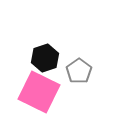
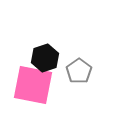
pink square: moved 6 px left, 7 px up; rotated 15 degrees counterclockwise
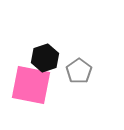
pink square: moved 2 px left
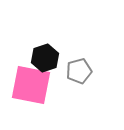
gray pentagon: rotated 20 degrees clockwise
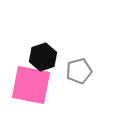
black hexagon: moved 2 px left, 1 px up
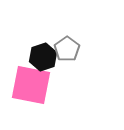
gray pentagon: moved 12 px left, 22 px up; rotated 20 degrees counterclockwise
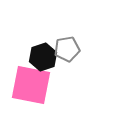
gray pentagon: rotated 25 degrees clockwise
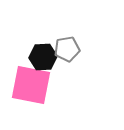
black hexagon: rotated 16 degrees clockwise
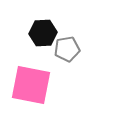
black hexagon: moved 24 px up
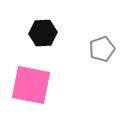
gray pentagon: moved 35 px right; rotated 10 degrees counterclockwise
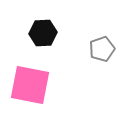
pink square: moved 1 px left
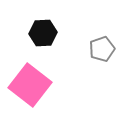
pink square: rotated 27 degrees clockwise
